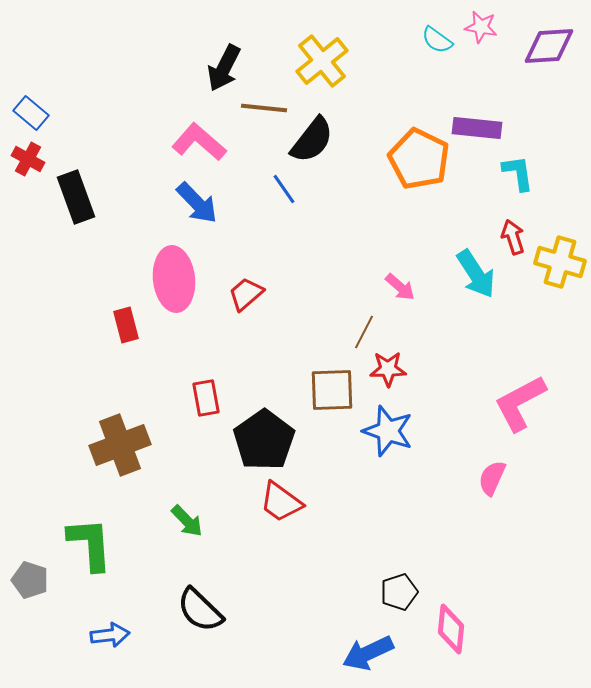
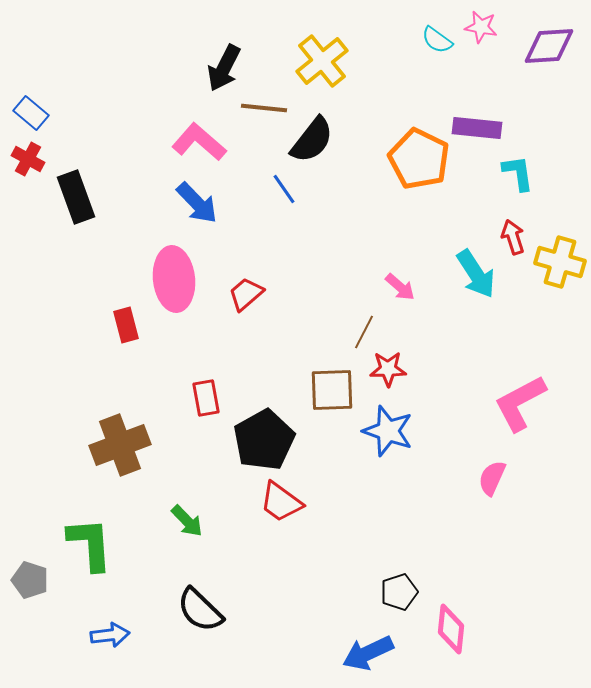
black pentagon at (264, 440): rotated 6 degrees clockwise
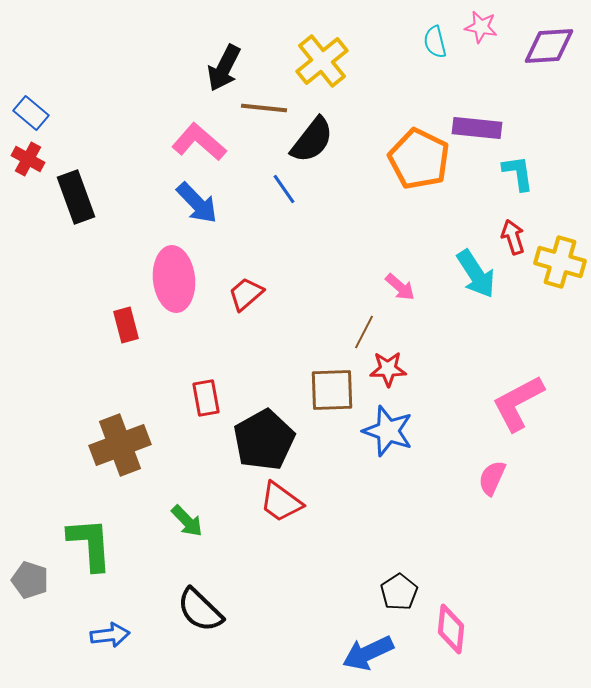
cyan semicircle at (437, 40): moved 2 px left, 2 px down; rotated 40 degrees clockwise
pink L-shape at (520, 403): moved 2 px left
black pentagon at (399, 592): rotated 15 degrees counterclockwise
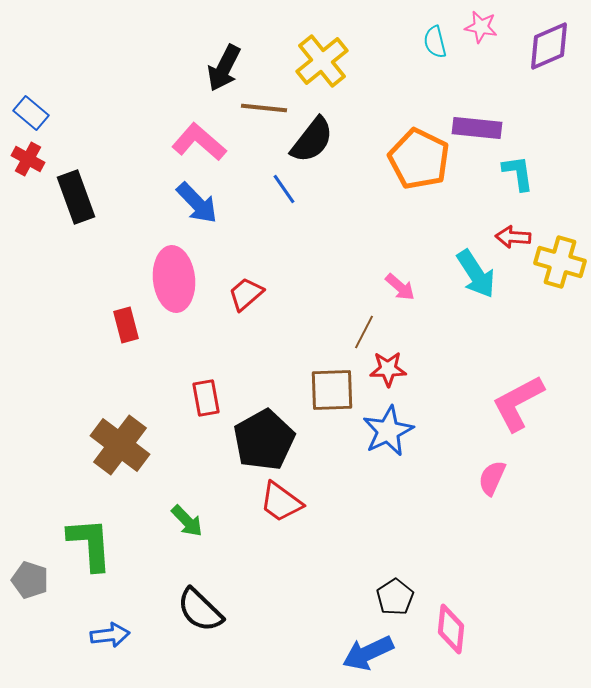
purple diamond at (549, 46): rotated 20 degrees counterclockwise
red arrow at (513, 237): rotated 68 degrees counterclockwise
blue star at (388, 431): rotated 27 degrees clockwise
brown cross at (120, 445): rotated 32 degrees counterclockwise
black pentagon at (399, 592): moved 4 px left, 5 px down
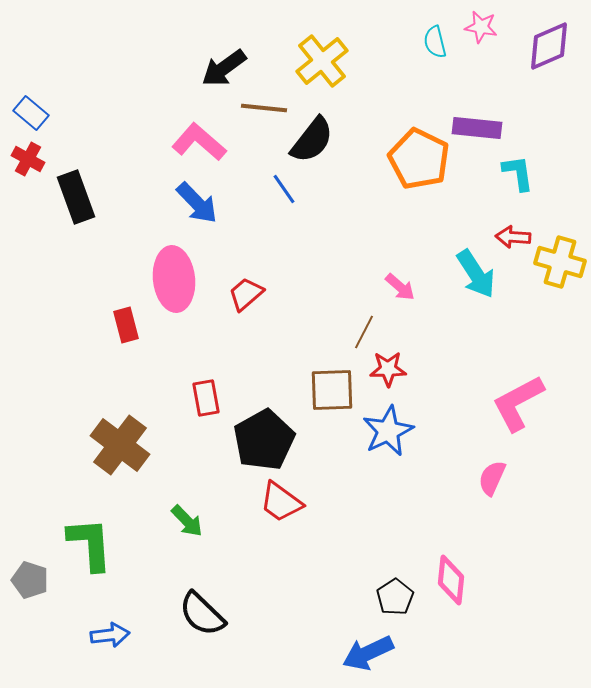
black arrow at (224, 68): rotated 27 degrees clockwise
black semicircle at (200, 610): moved 2 px right, 4 px down
pink diamond at (451, 629): moved 49 px up
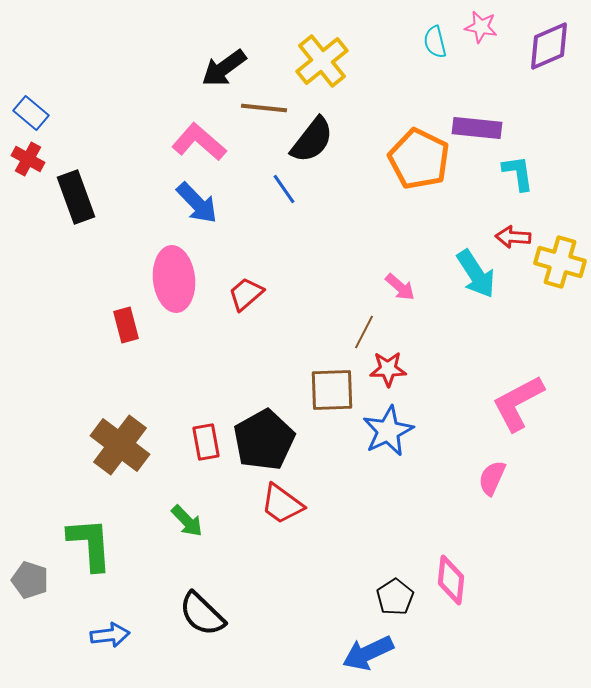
red rectangle at (206, 398): moved 44 px down
red trapezoid at (281, 502): moved 1 px right, 2 px down
